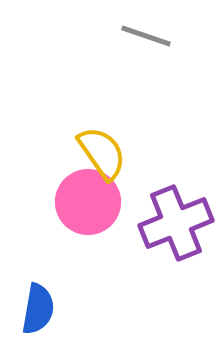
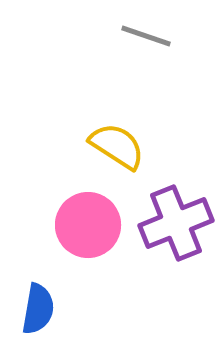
yellow semicircle: moved 15 px right, 7 px up; rotated 22 degrees counterclockwise
pink circle: moved 23 px down
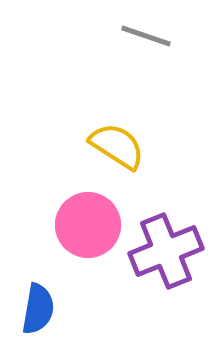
purple cross: moved 10 px left, 28 px down
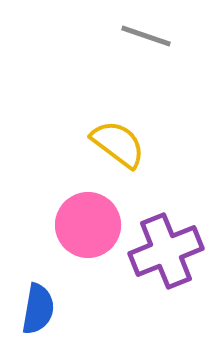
yellow semicircle: moved 1 px right, 2 px up; rotated 4 degrees clockwise
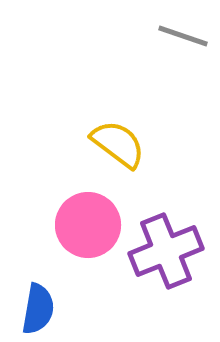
gray line: moved 37 px right
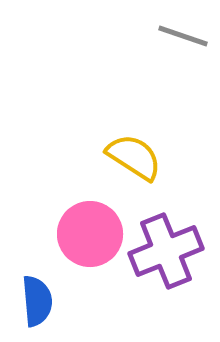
yellow semicircle: moved 16 px right, 13 px down; rotated 4 degrees counterclockwise
pink circle: moved 2 px right, 9 px down
blue semicircle: moved 1 px left, 8 px up; rotated 15 degrees counterclockwise
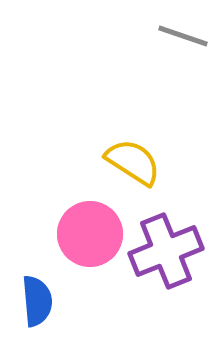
yellow semicircle: moved 1 px left, 5 px down
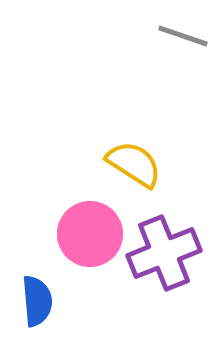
yellow semicircle: moved 1 px right, 2 px down
purple cross: moved 2 px left, 2 px down
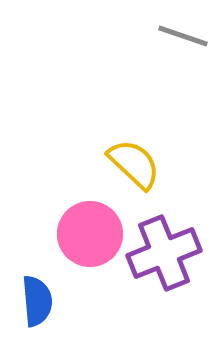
yellow semicircle: rotated 10 degrees clockwise
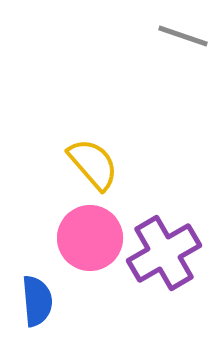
yellow semicircle: moved 41 px left; rotated 6 degrees clockwise
pink circle: moved 4 px down
purple cross: rotated 8 degrees counterclockwise
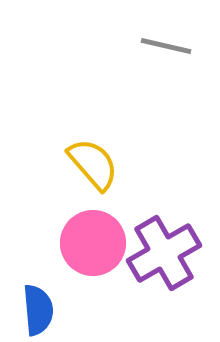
gray line: moved 17 px left, 10 px down; rotated 6 degrees counterclockwise
pink circle: moved 3 px right, 5 px down
blue semicircle: moved 1 px right, 9 px down
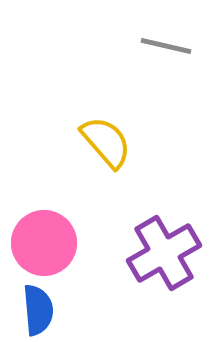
yellow semicircle: moved 13 px right, 22 px up
pink circle: moved 49 px left
